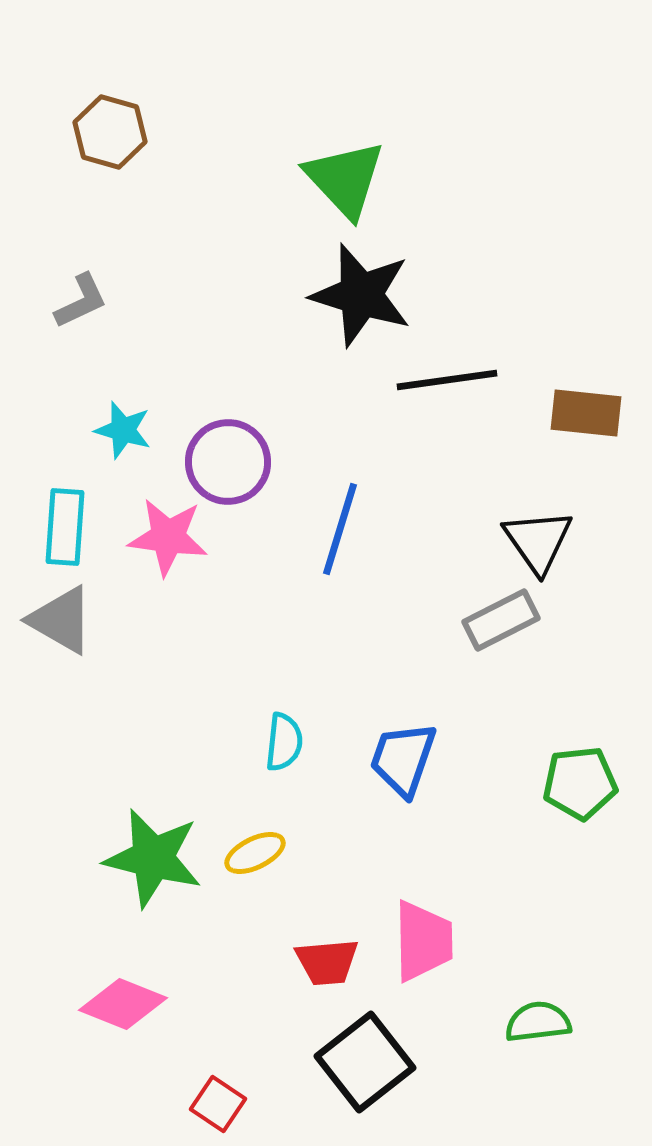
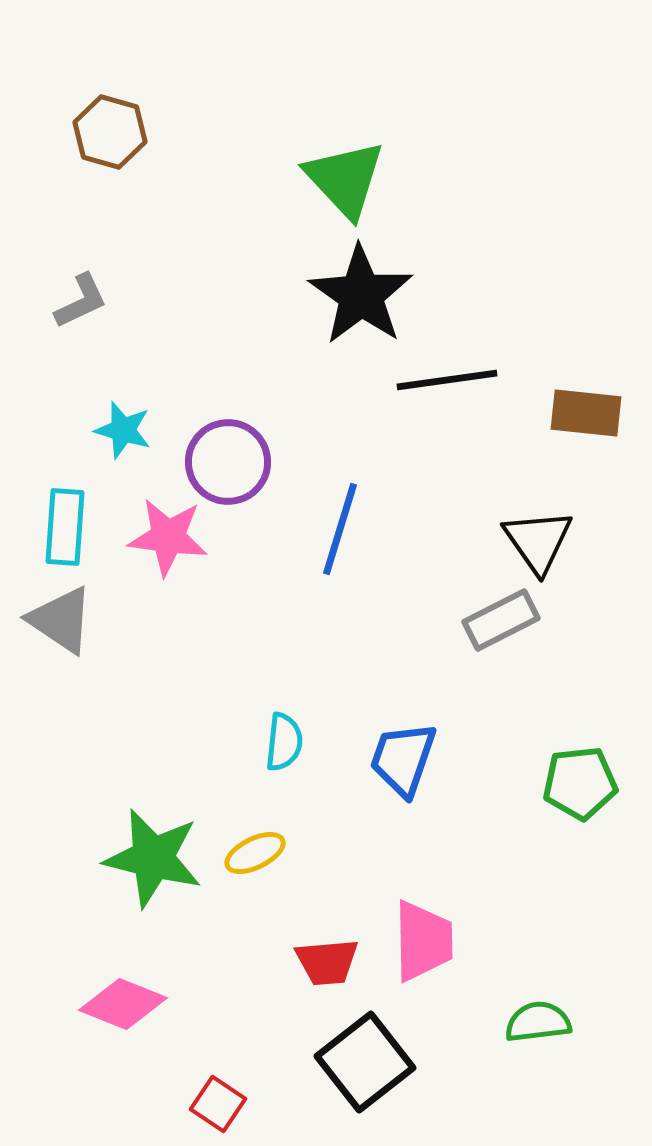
black star: rotated 18 degrees clockwise
gray triangle: rotated 4 degrees clockwise
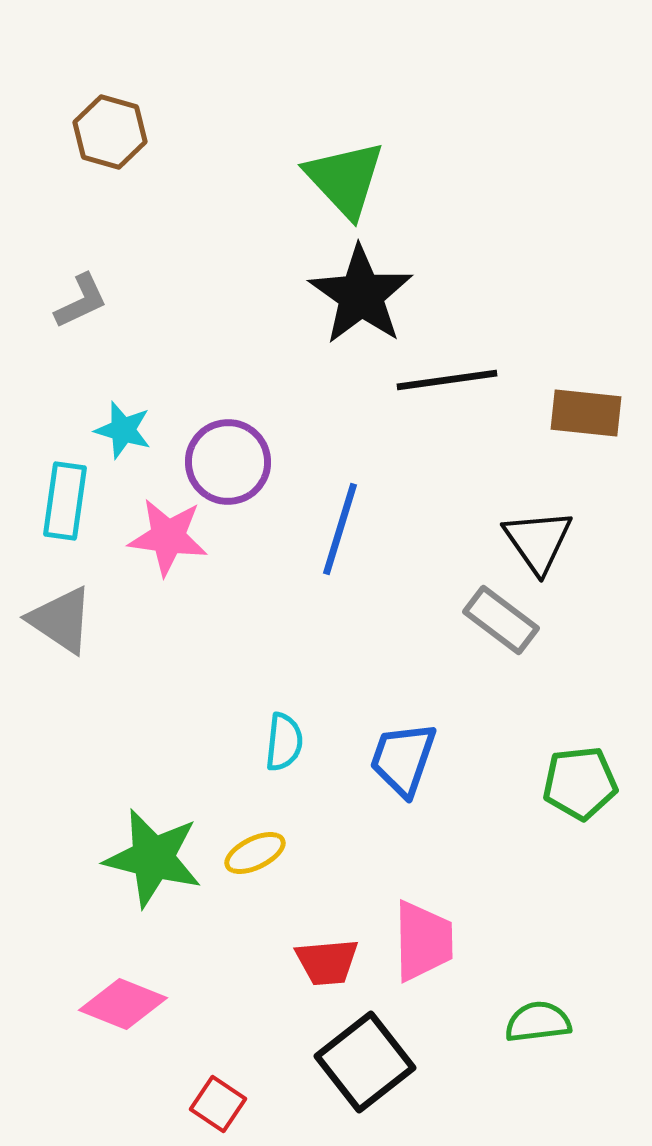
cyan rectangle: moved 26 px up; rotated 4 degrees clockwise
gray rectangle: rotated 64 degrees clockwise
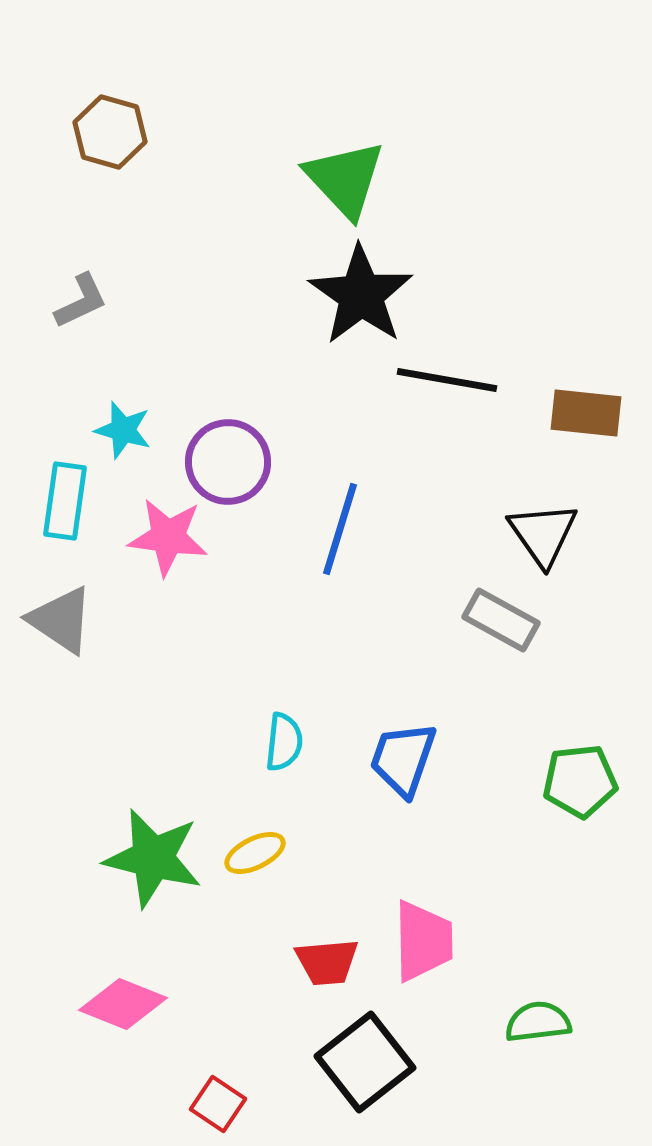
black line: rotated 18 degrees clockwise
black triangle: moved 5 px right, 7 px up
gray rectangle: rotated 8 degrees counterclockwise
green pentagon: moved 2 px up
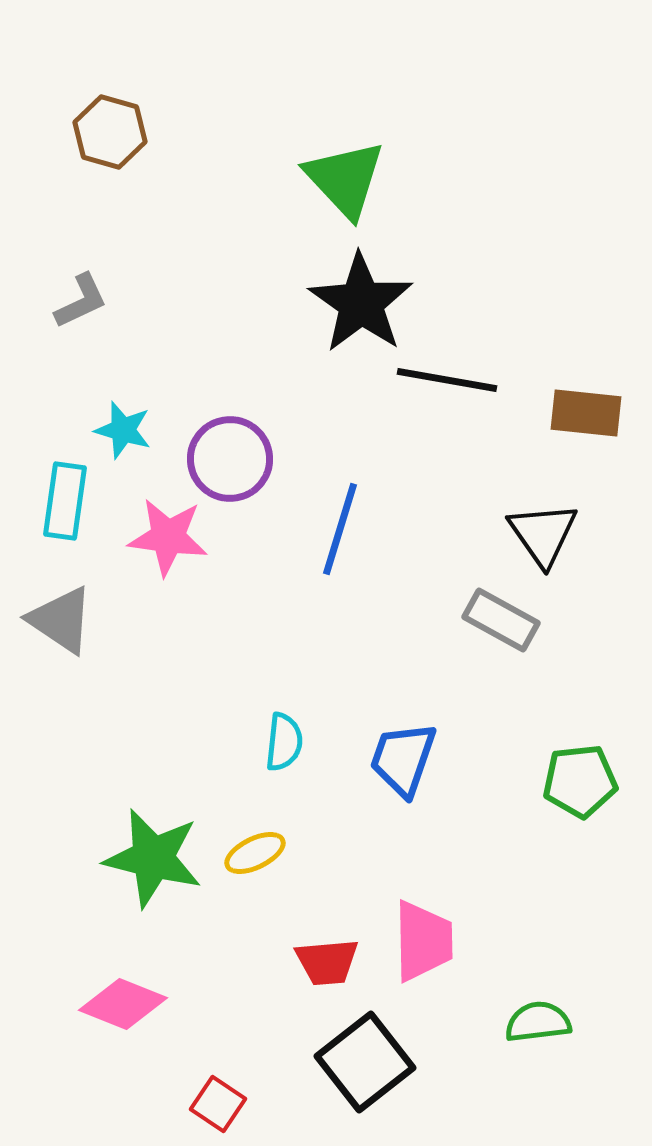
black star: moved 8 px down
purple circle: moved 2 px right, 3 px up
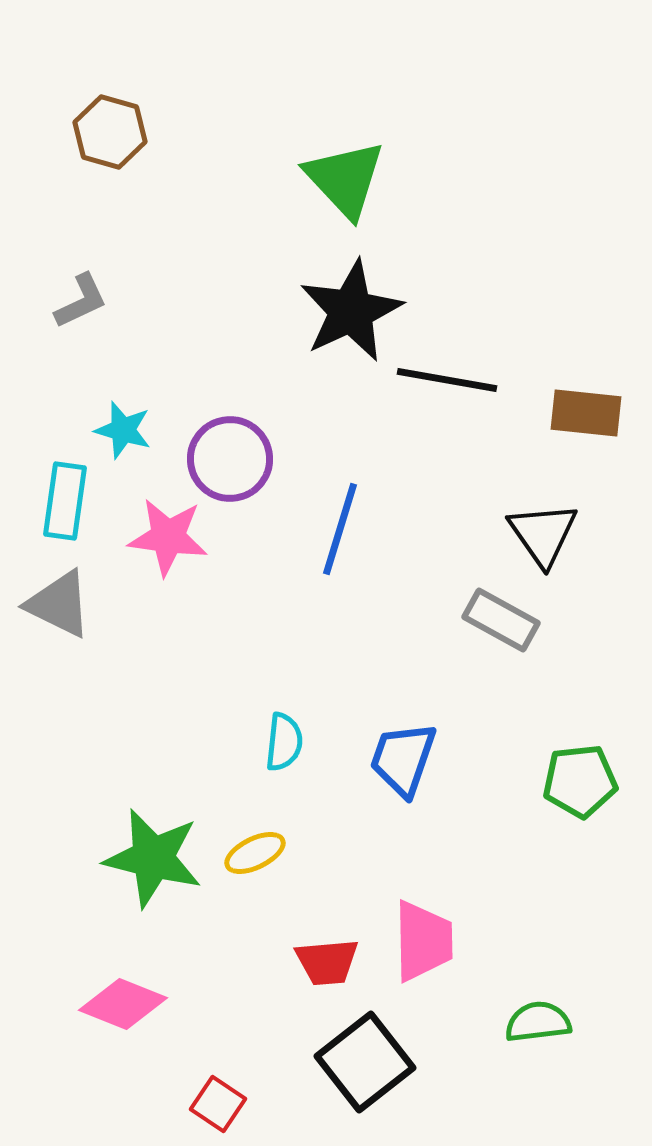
black star: moved 10 px left, 8 px down; rotated 12 degrees clockwise
gray triangle: moved 2 px left, 16 px up; rotated 8 degrees counterclockwise
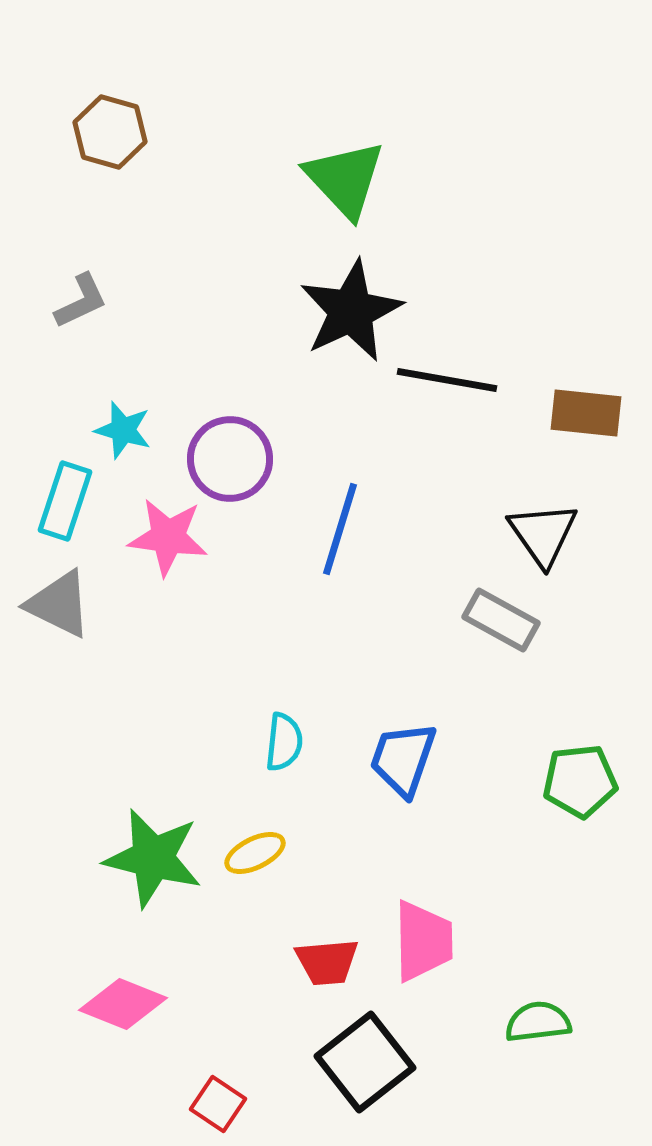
cyan rectangle: rotated 10 degrees clockwise
